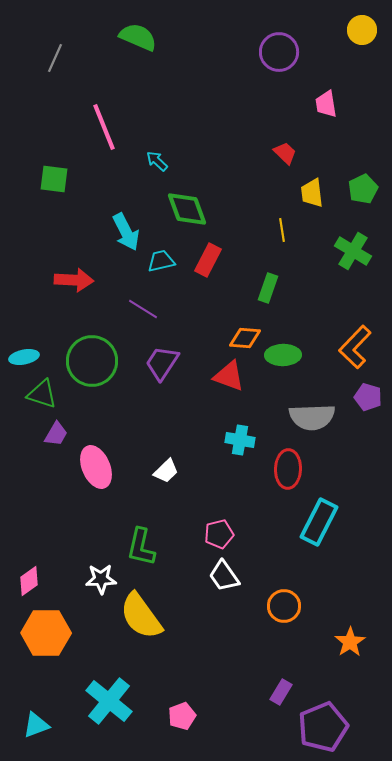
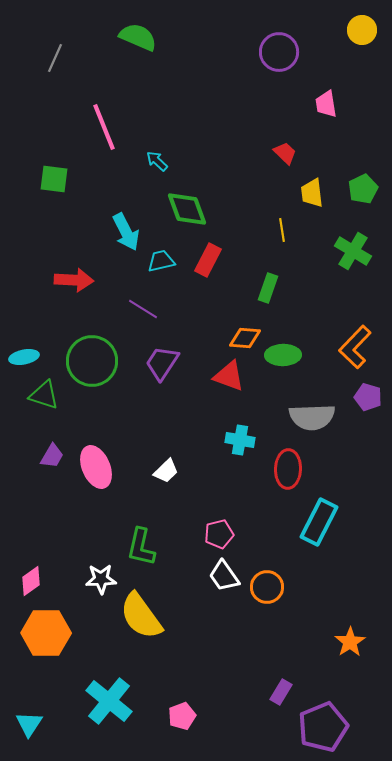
green triangle at (42, 394): moved 2 px right, 1 px down
purple trapezoid at (56, 434): moved 4 px left, 22 px down
pink diamond at (29, 581): moved 2 px right
orange circle at (284, 606): moved 17 px left, 19 px up
cyan triangle at (36, 725): moved 7 px left, 1 px up; rotated 36 degrees counterclockwise
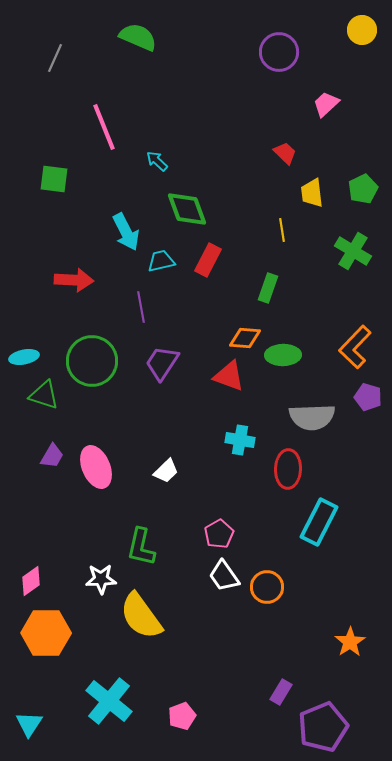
pink trapezoid at (326, 104): rotated 56 degrees clockwise
purple line at (143, 309): moved 2 px left, 2 px up; rotated 48 degrees clockwise
pink pentagon at (219, 534): rotated 16 degrees counterclockwise
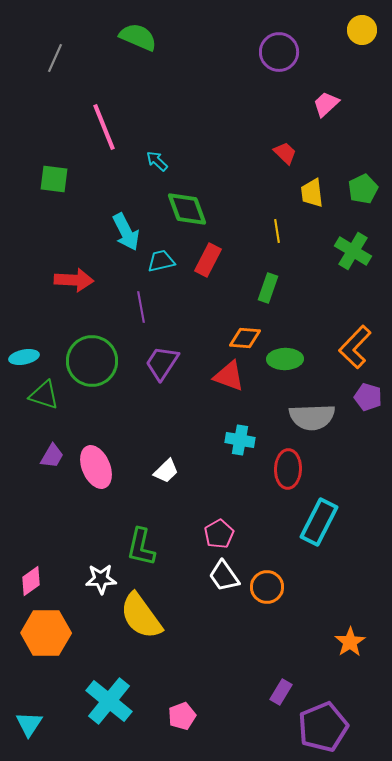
yellow line at (282, 230): moved 5 px left, 1 px down
green ellipse at (283, 355): moved 2 px right, 4 px down
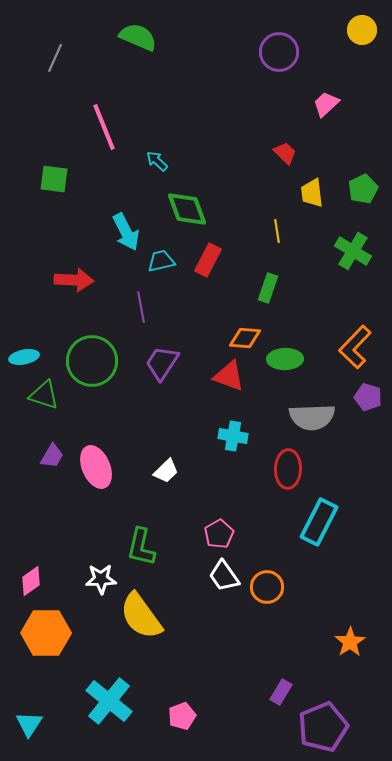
cyan cross at (240, 440): moved 7 px left, 4 px up
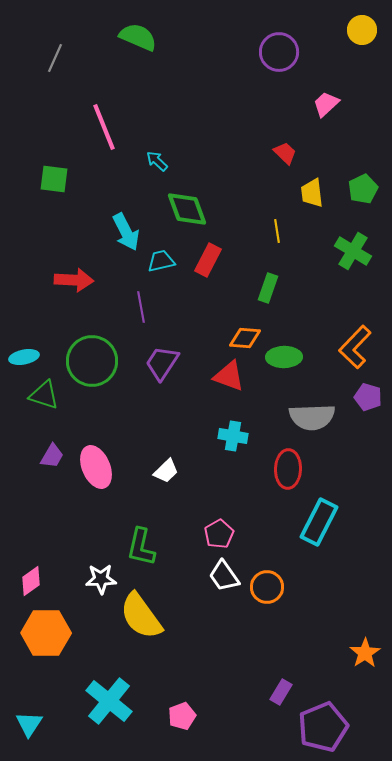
green ellipse at (285, 359): moved 1 px left, 2 px up
orange star at (350, 642): moved 15 px right, 11 px down
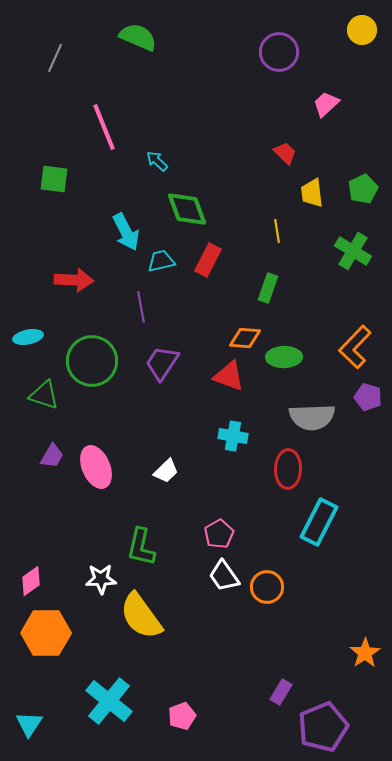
cyan ellipse at (24, 357): moved 4 px right, 20 px up
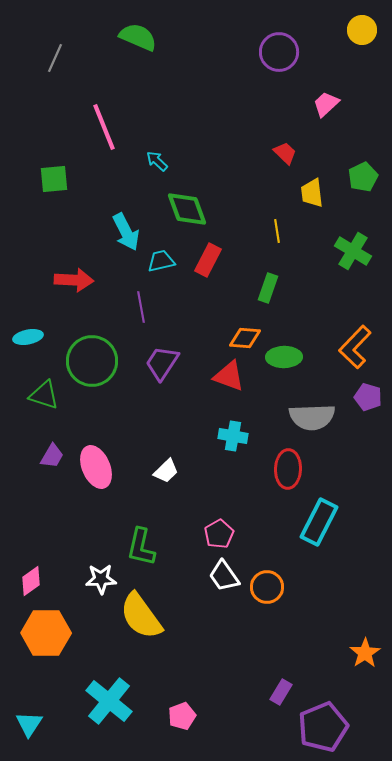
green square at (54, 179): rotated 12 degrees counterclockwise
green pentagon at (363, 189): moved 12 px up
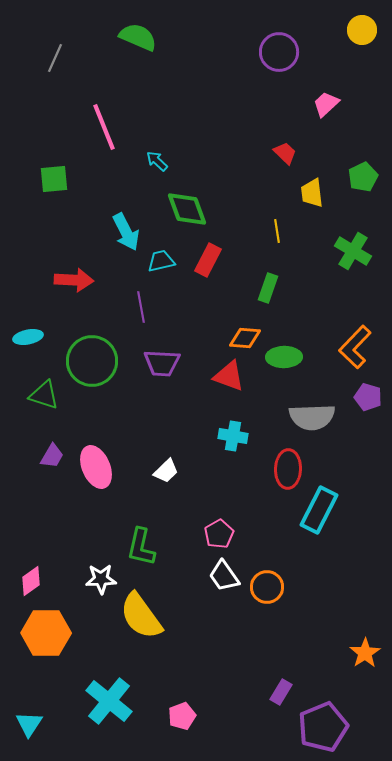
purple trapezoid at (162, 363): rotated 120 degrees counterclockwise
cyan rectangle at (319, 522): moved 12 px up
